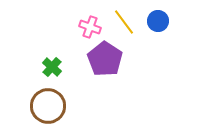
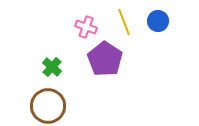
yellow line: rotated 16 degrees clockwise
pink cross: moved 4 px left
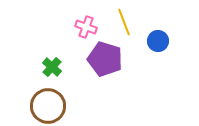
blue circle: moved 20 px down
purple pentagon: rotated 16 degrees counterclockwise
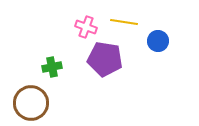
yellow line: rotated 60 degrees counterclockwise
purple pentagon: rotated 8 degrees counterclockwise
green cross: rotated 36 degrees clockwise
brown circle: moved 17 px left, 3 px up
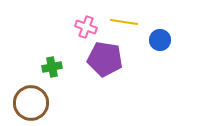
blue circle: moved 2 px right, 1 px up
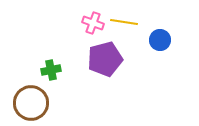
pink cross: moved 7 px right, 4 px up
purple pentagon: rotated 24 degrees counterclockwise
green cross: moved 1 px left, 3 px down
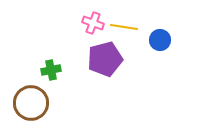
yellow line: moved 5 px down
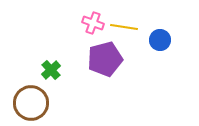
green cross: rotated 30 degrees counterclockwise
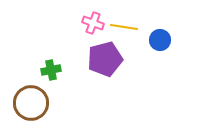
green cross: rotated 30 degrees clockwise
